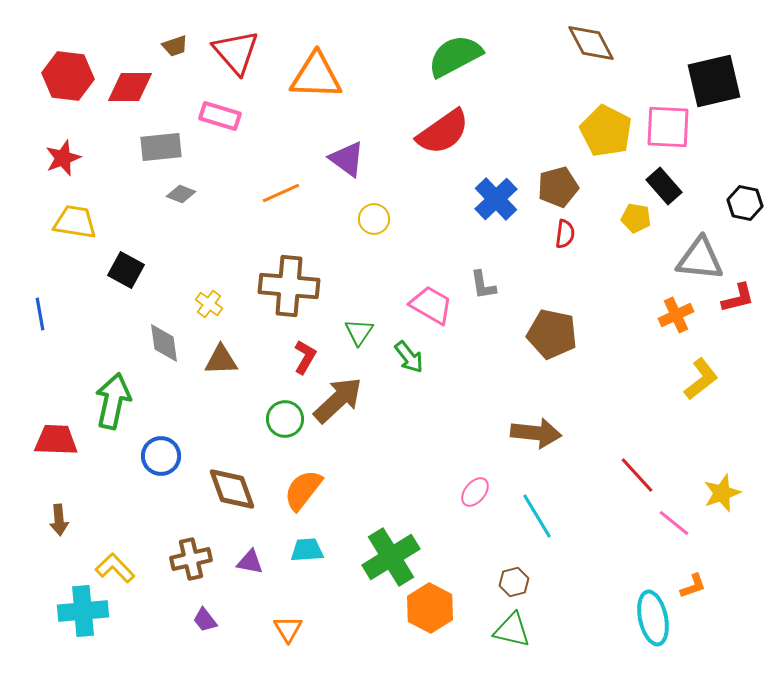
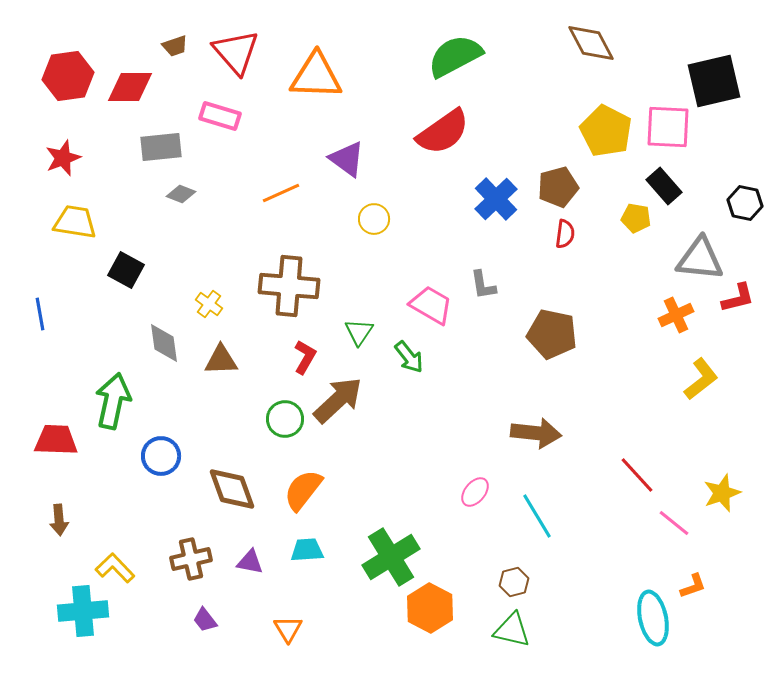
red hexagon at (68, 76): rotated 15 degrees counterclockwise
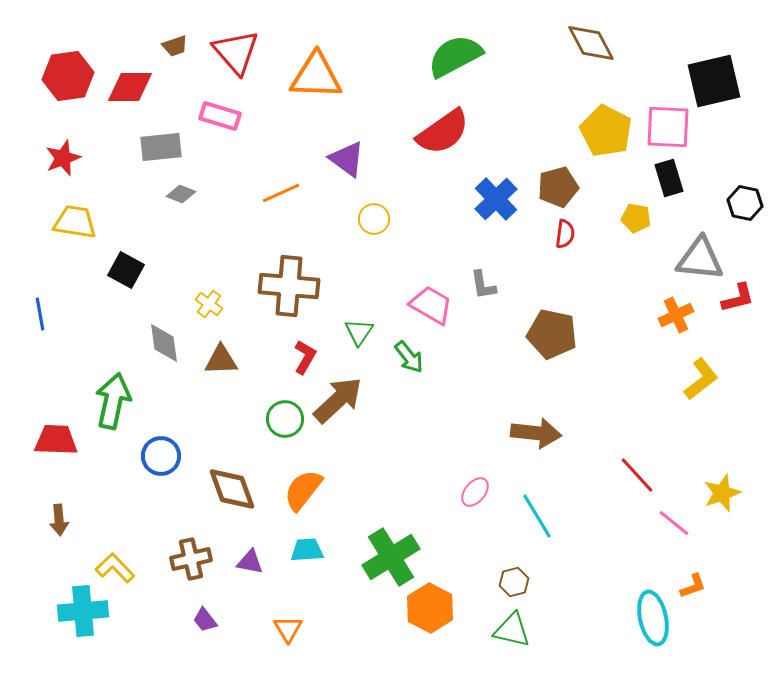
black rectangle at (664, 186): moved 5 px right, 8 px up; rotated 24 degrees clockwise
